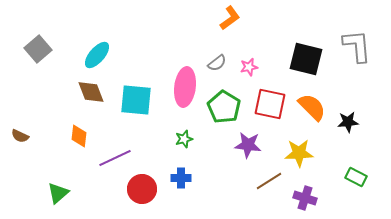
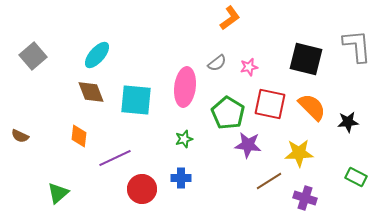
gray square: moved 5 px left, 7 px down
green pentagon: moved 4 px right, 6 px down
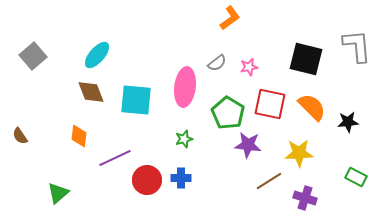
brown semicircle: rotated 30 degrees clockwise
red circle: moved 5 px right, 9 px up
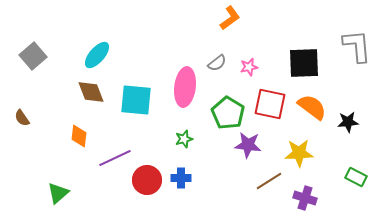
black square: moved 2 px left, 4 px down; rotated 16 degrees counterclockwise
orange semicircle: rotated 8 degrees counterclockwise
brown semicircle: moved 2 px right, 18 px up
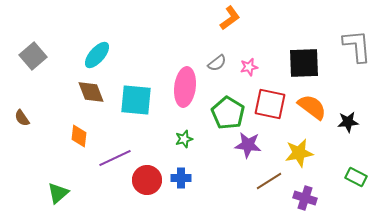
yellow star: rotated 8 degrees counterclockwise
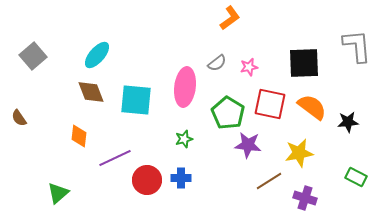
brown semicircle: moved 3 px left
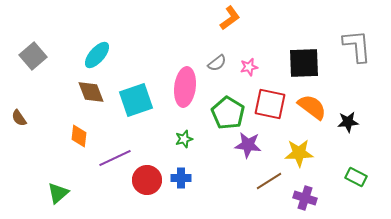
cyan square: rotated 24 degrees counterclockwise
yellow star: rotated 8 degrees clockwise
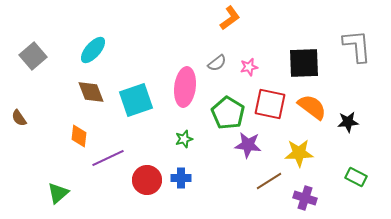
cyan ellipse: moved 4 px left, 5 px up
purple line: moved 7 px left
